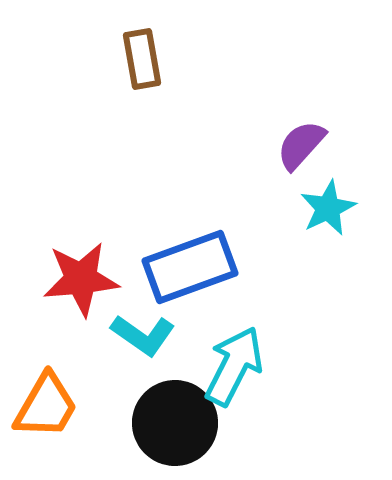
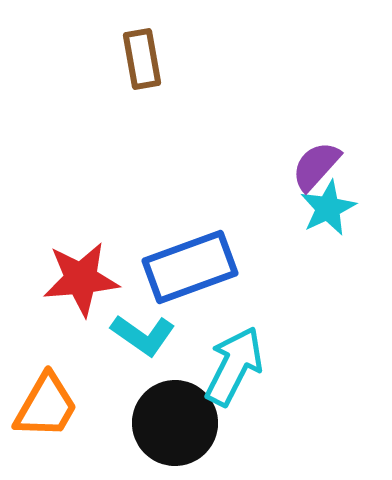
purple semicircle: moved 15 px right, 21 px down
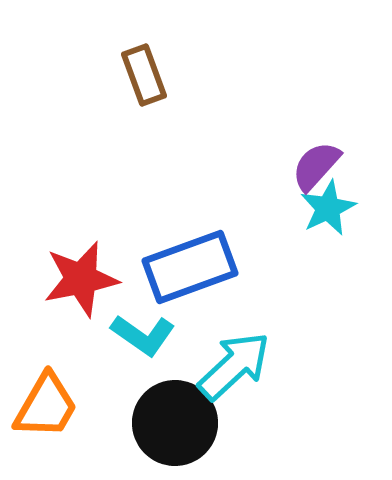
brown rectangle: moved 2 px right, 16 px down; rotated 10 degrees counterclockwise
red star: rotated 6 degrees counterclockwise
cyan arrow: rotated 20 degrees clockwise
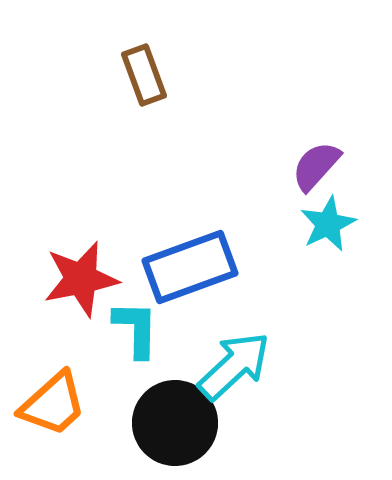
cyan star: moved 16 px down
cyan L-shape: moved 7 px left, 6 px up; rotated 124 degrees counterclockwise
orange trapezoid: moved 7 px right, 2 px up; rotated 18 degrees clockwise
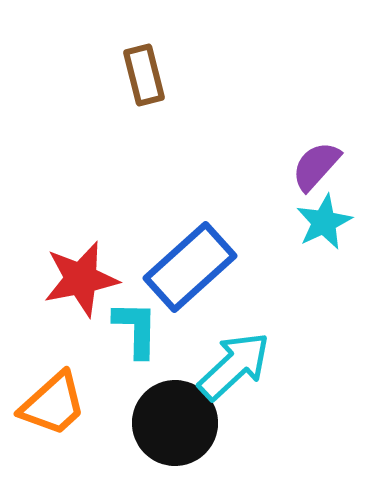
brown rectangle: rotated 6 degrees clockwise
cyan star: moved 4 px left, 2 px up
blue rectangle: rotated 22 degrees counterclockwise
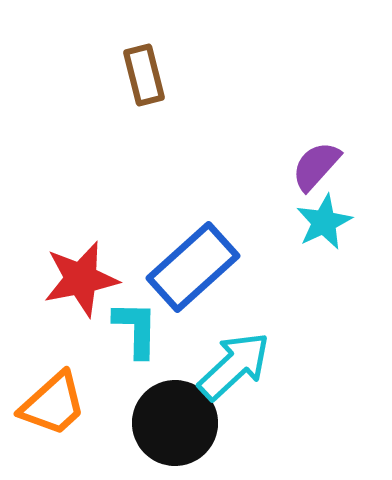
blue rectangle: moved 3 px right
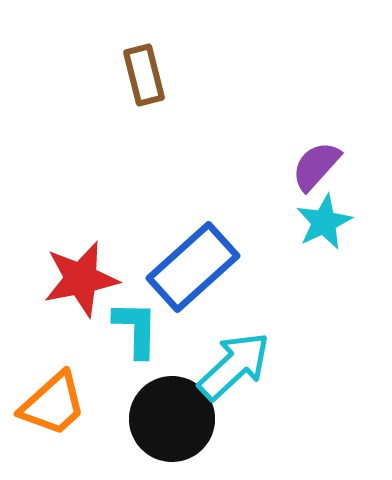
black circle: moved 3 px left, 4 px up
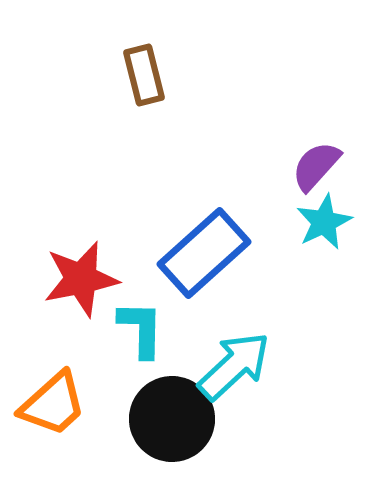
blue rectangle: moved 11 px right, 14 px up
cyan L-shape: moved 5 px right
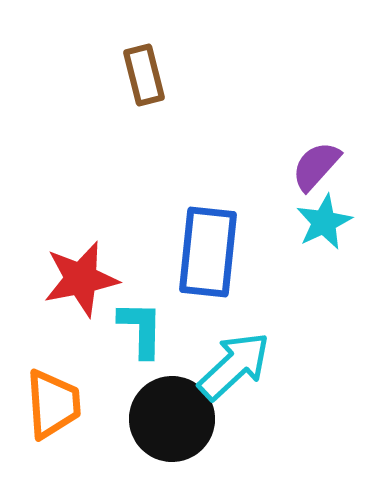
blue rectangle: moved 4 px right, 1 px up; rotated 42 degrees counterclockwise
orange trapezoid: rotated 52 degrees counterclockwise
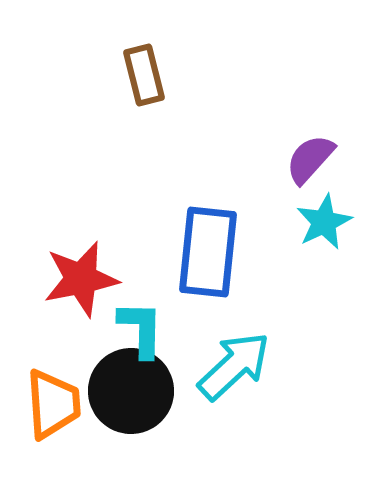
purple semicircle: moved 6 px left, 7 px up
black circle: moved 41 px left, 28 px up
